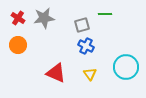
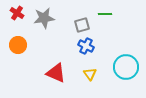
red cross: moved 1 px left, 5 px up
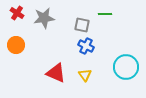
gray square: rotated 28 degrees clockwise
orange circle: moved 2 px left
yellow triangle: moved 5 px left, 1 px down
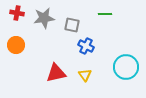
red cross: rotated 24 degrees counterclockwise
gray square: moved 10 px left
red triangle: rotated 35 degrees counterclockwise
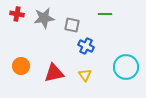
red cross: moved 1 px down
orange circle: moved 5 px right, 21 px down
red triangle: moved 2 px left
